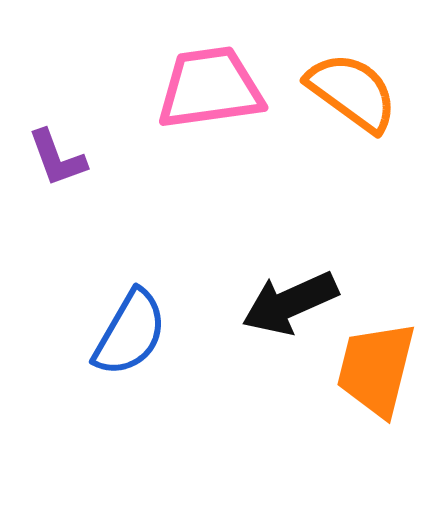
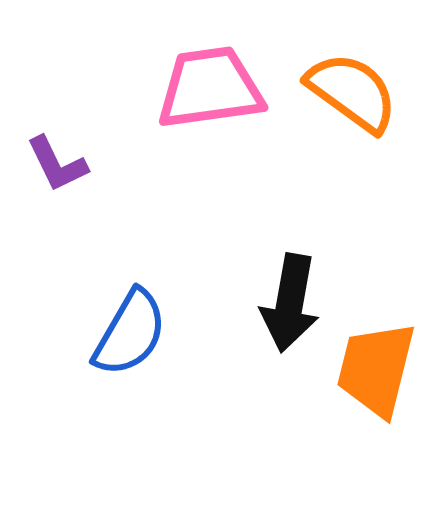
purple L-shape: moved 6 px down; rotated 6 degrees counterclockwise
black arrow: rotated 56 degrees counterclockwise
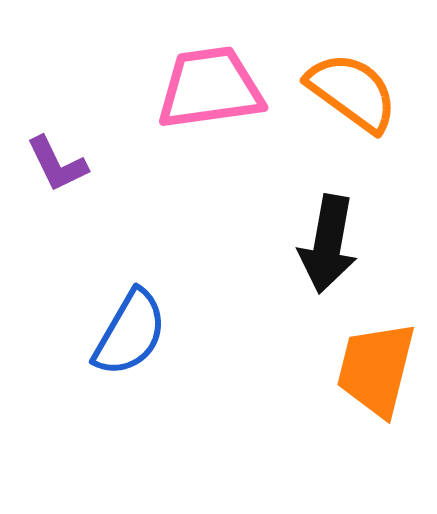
black arrow: moved 38 px right, 59 px up
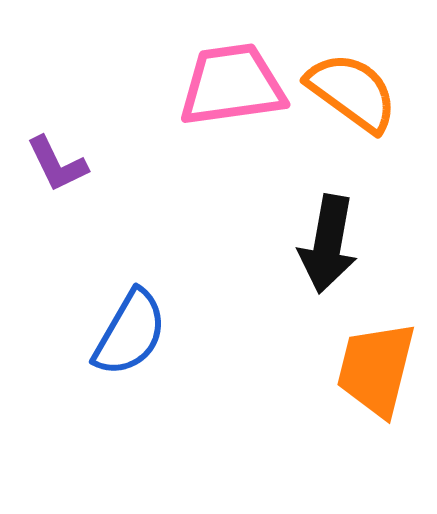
pink trapezoid: moved 22 px right, 3 px up
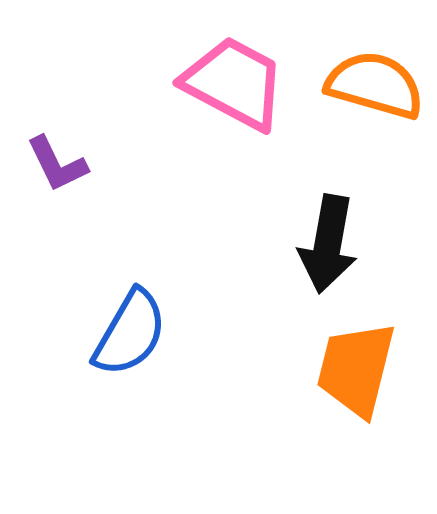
pink trapezoid: moved 2 px right, 2 px up; rotated 36 degrees clockwise
orange semicircle: moved 23 px right, 7 px up; rotated 20 degrees counterclockwise
orange trapezoid: moved 20 px left
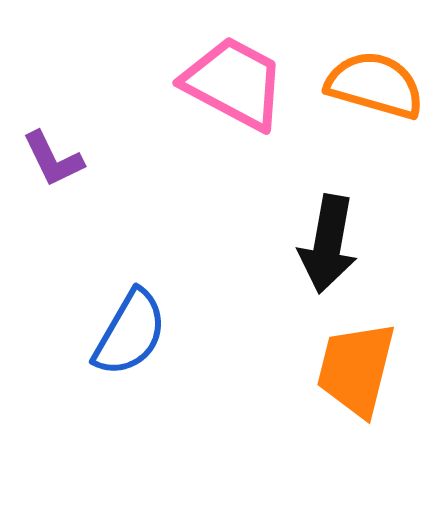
purple L-shape: moved 4 px left, 5 px up
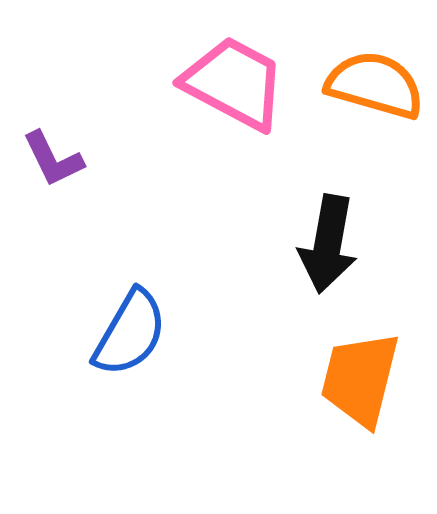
orange trapezoid: moved 4 px right, 10 px down
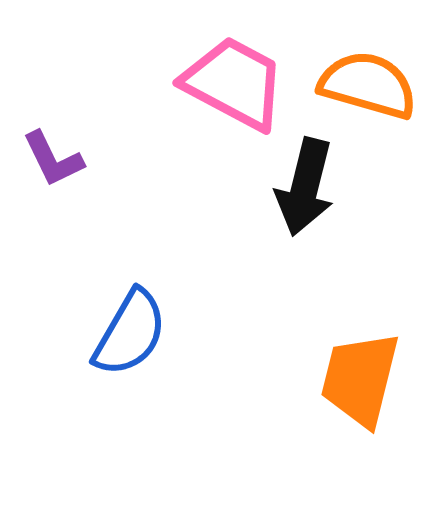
orange semicircle: moved 7 px left
black arrow: moved 23 px left, 57 px up; rotated 4 degrees clockwise
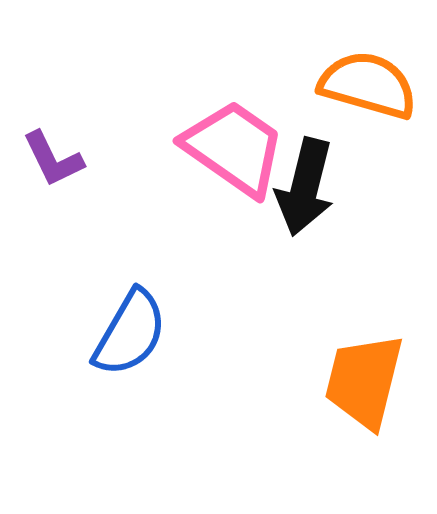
pink trapezoid: moved 65 px down; rotated 7 degrees clockwise
orange trapezoid: moved 4 px right, 2 px down
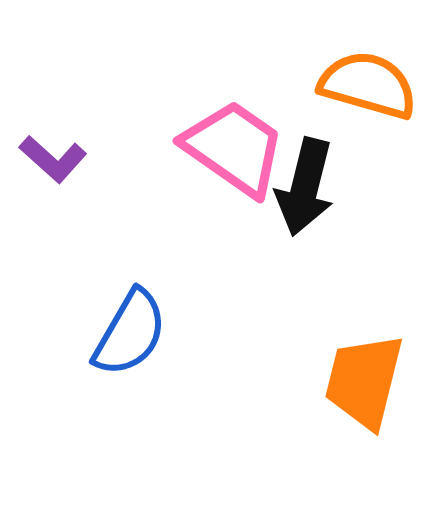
purple L-shape: rotated 22 degrees counterclockwise
